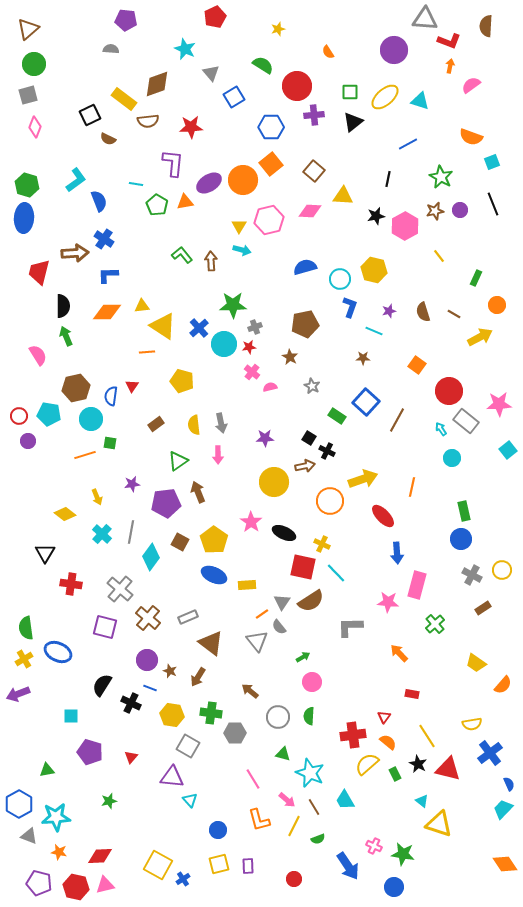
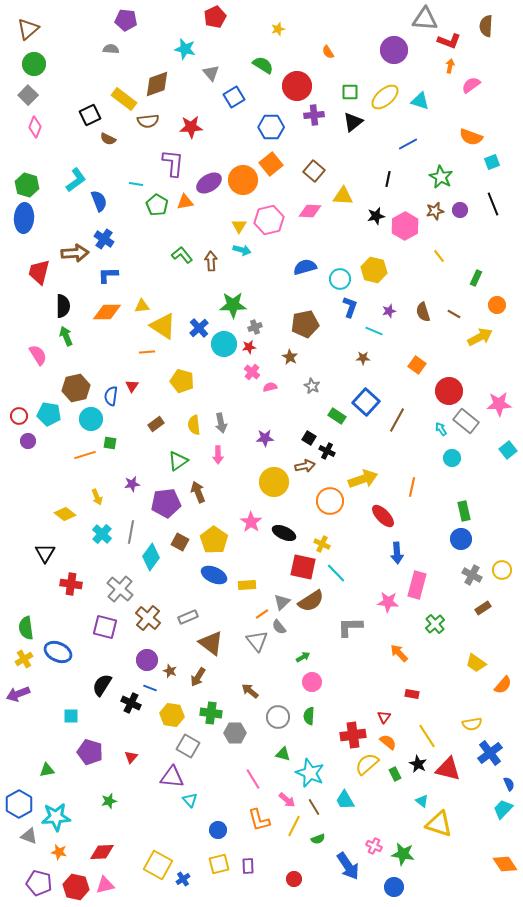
cyan star at (185, 49): rotated 10 degrees counterclockwise
gray square at (28, 95): rotated 30 degrees counterclockwise
gray triangle at (282, 602): rotated 12 degrees clockwise
red diamond at (100, 856): moved 2 px right, 4 px up
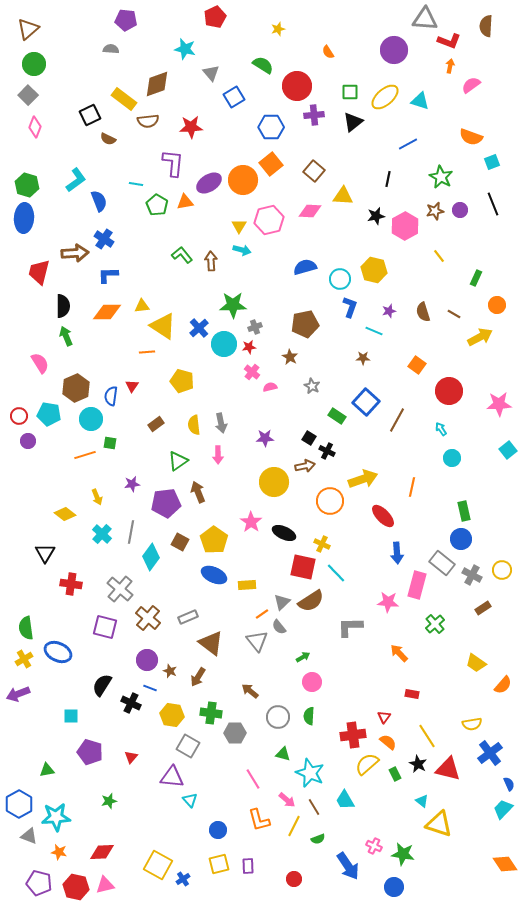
pink semicircle at (38, 355): moved 2 px right, 8 px down
brown hexagon at (76, 388): rotated 12 degrees counterclockwise
gray rectangle at (466, 421): moved 24 px left, 142 px down
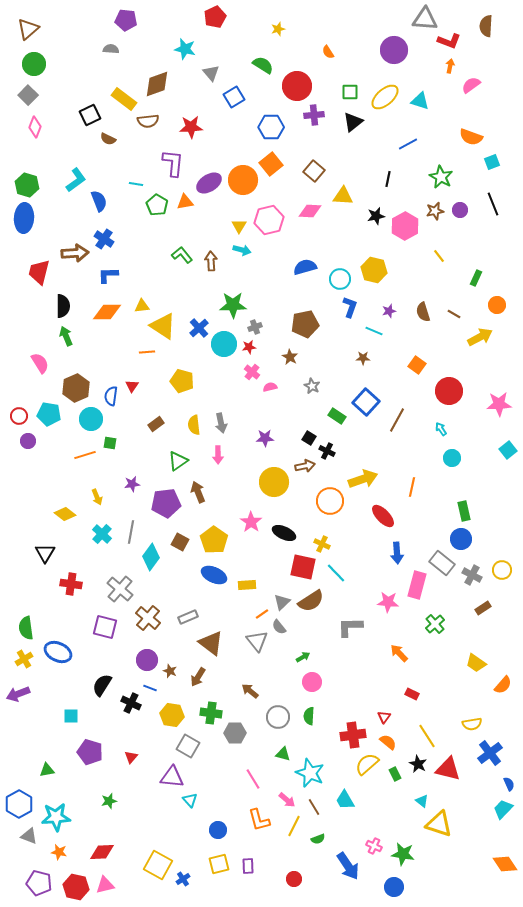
red rectangle at (412, 694): rotated 16 degrees clockwise
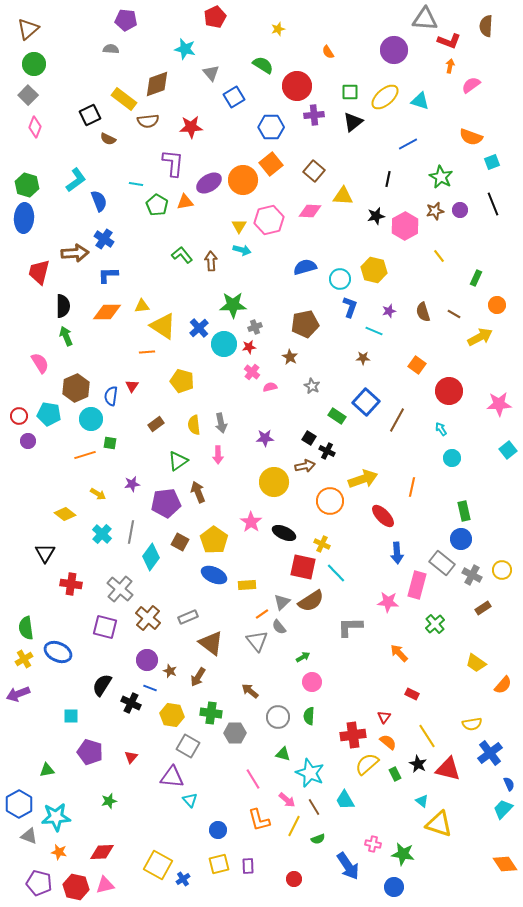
yellow arrow at (97, 497): moved 1 px right, 3 px up; rotated 35 degrees counterclockwise
pink cross at (374, 846): moved 1 px left, 2 px up; rotated 14 degrees counterclockwise
